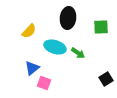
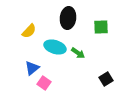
pink square: rotated 16 degrees clockwise
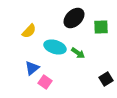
black ellipse: moved 6 px right; rotated 40 degrees clockwise
pink square: moved 1 px right, 1 px up
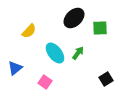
green square: moved 1 px left, 1 px down
cyan ellipse: moved 6 px down; rotated 35 degrees clockwise
green arrow: rotated 88 degrees counterclockwise
blue triangle: moved 17 px left
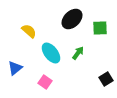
black ellipse: moved 2 px left, 1 px down
yellow semicircle: rotated 91 degrees counterclockwise
cyan ellipse: moved 4 px left
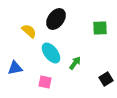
black ellipse: moved 16 px left; rotated 10 degrees counterclockwise
green arrow: moved 3 px left, 10 px down
blue triangle: rotated 28 degrees clockwise
pink square: rotated 24 degrees counterclockwise
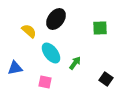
black square: rotated 24 degrees counterclockwise
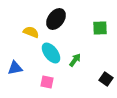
yellow semicircle: moved 2 px right, 1 px down; rotated 21 degrees counterclockwise
green arrow: moved 3 px up
pink square: moved 2 px right
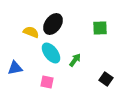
black ellipse: moved 3 px left, 5 px down
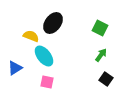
black ellipse: moved 1 px up
green square: rotated 28 degrees clockwise
yellow semicircle: moved 4 px down
cyan ellipse: moved 7 px left, 3 px down
green arrow: moved 26 px right, 5 px up
blue triangle: rotated 21 degrees counterclockwise
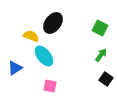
pink square: moved 3 px right, 4 px down
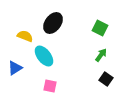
yellow semicircle: moved 6 px left
